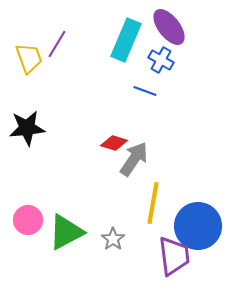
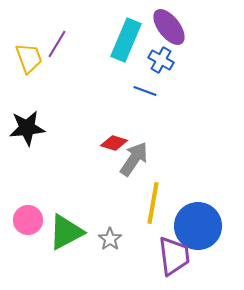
gray star: moved 3 px left
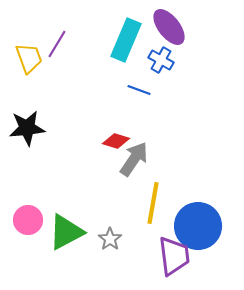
blue line: moved 6 px left, 1 px up
red diamond: moved 2 px right, 2 px up
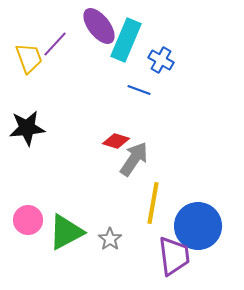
purple ellipse: moved 70 px left, 1 px up
purple line: moved 2 px left; rotated 12 degrees clockwise
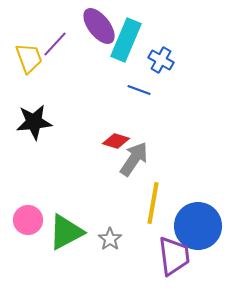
black star: moved 7 px right, 6 px up
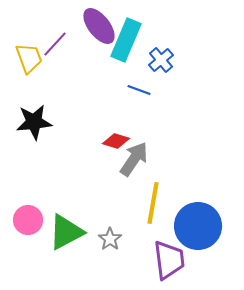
blue cross: rotated 20 degrees clockwise
purple trapezoid: moved 5 px left, 4 px down
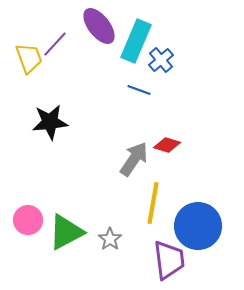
cyan rectangle: moved 10 px right, 1 px down
black star: moved 16 px right
red diamond: moved 51 px right, 4 px down
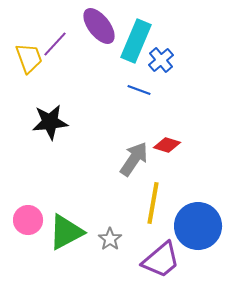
purple trapezoid: moved 8 px left; rotated 57 degrees clockwise
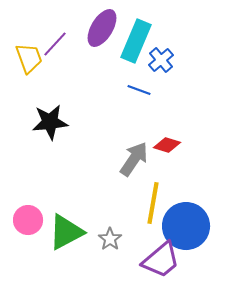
purple ellipse: moved 3 px right, 2 px down; rotated 69 degrees clockwise
blue circle: moved 12 px left
